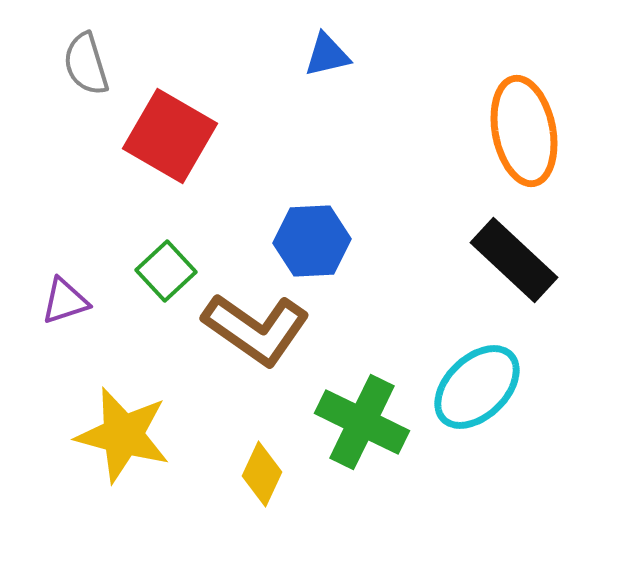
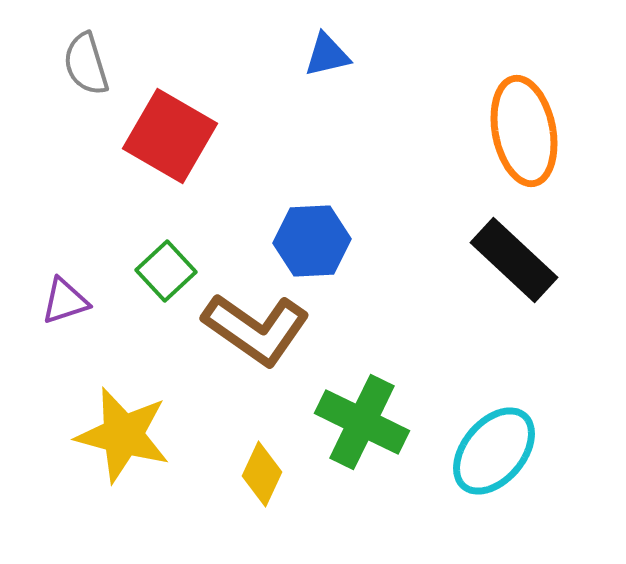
cyan ellipse: moved 17 px right, 64 px down; rotated 6 degrees counterclockwise
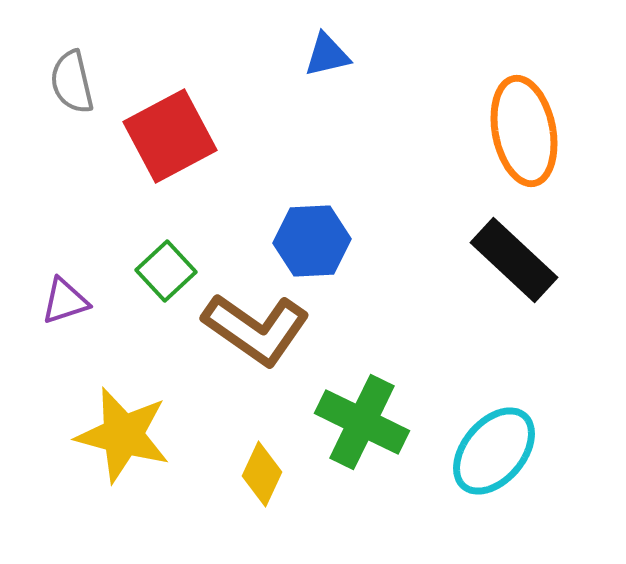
gray semicircle: moved 14 px left, 18 px down; rotated 4 degrees clockwise
red square: rotated 32 degrees clockwise
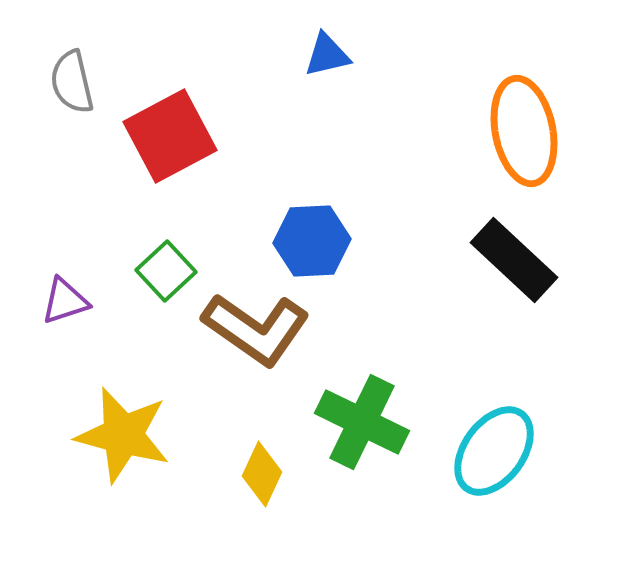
cyan ellipse: rotated 4 degrees counterclockwise
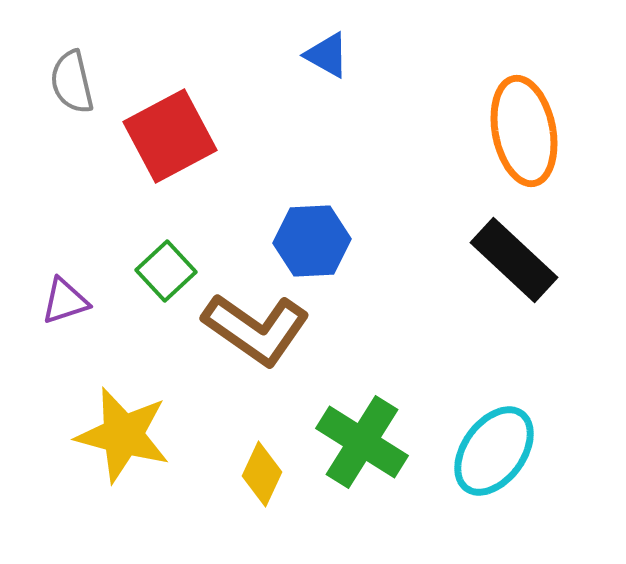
blue triangle: rotated 42 degrees clockwise
green cross: moved 20 px down; rotated 6 degrees clockwise
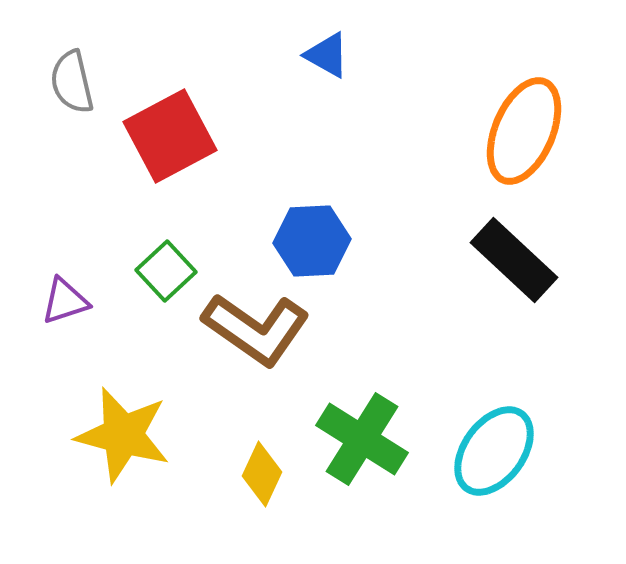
orange ellipse: rotated 34 degrees clockwise
green cross: moved 3 px up
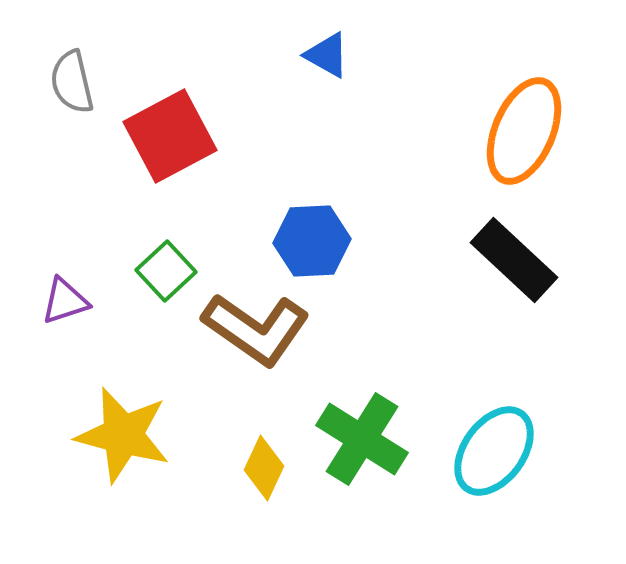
yellow diamond: moved 2 px right, 6 px up
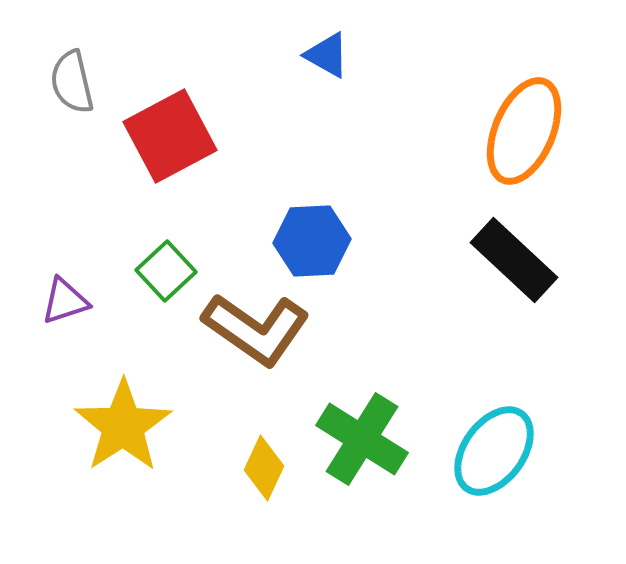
yellow star: moved 9 px up; rotated 24 degrees clockwise
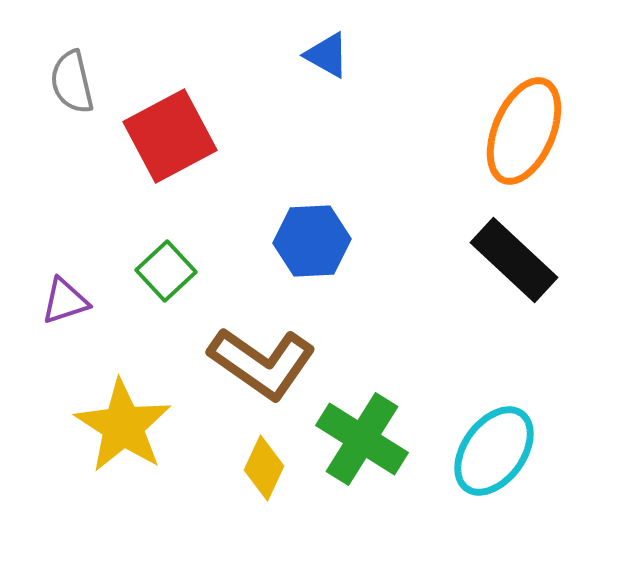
brown L-shape: moved 6 px right, 34 px down
yellow star: rotated 6 degrees counterclockwise
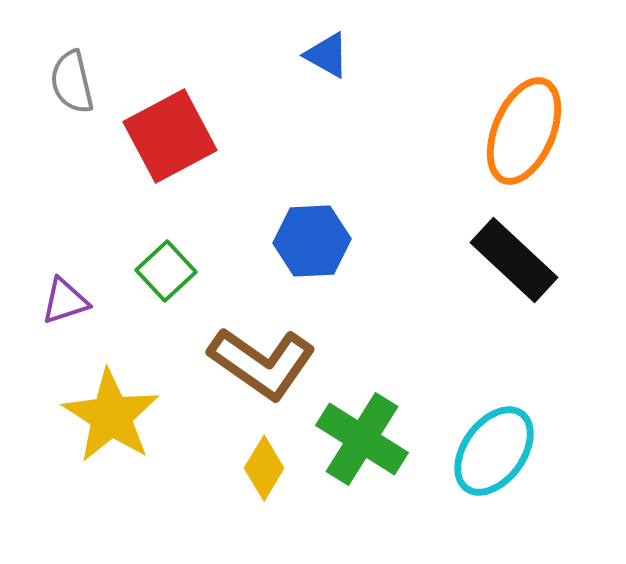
yellow star: moved 12 px left, 10 px up
yellow diamond: rotated 6 degrees clockwise
